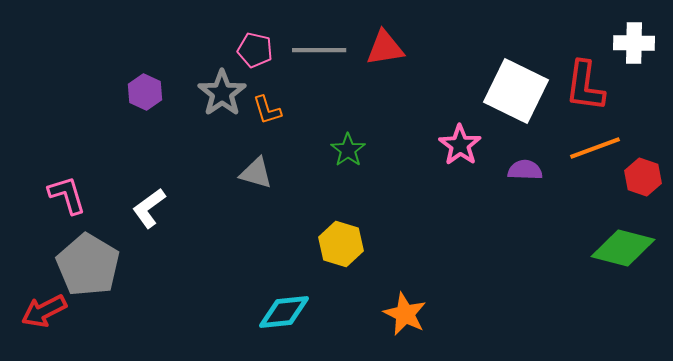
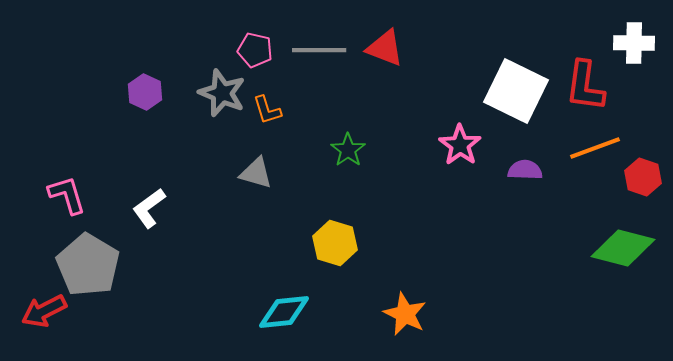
red triangle: rotated 30 degrees clockwise
gray star: rotated 15 degrees counterclockwise
yellow hexagon: moved 6 px left, 1 px up
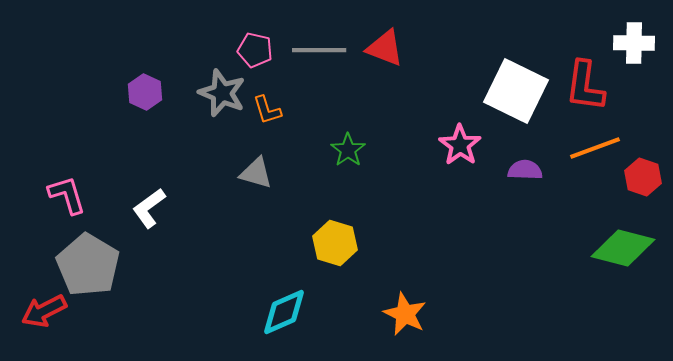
cyan diamond: rotated 18 degrees counterclockwise
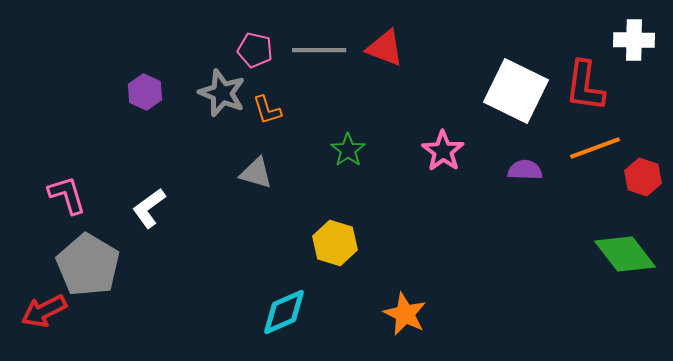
white cross: moved 3 px up
pink star: moved 17 px left, 6 px down
green diamond: moved 2 px right, 6 px down; rotated 38 degrees clockwise
